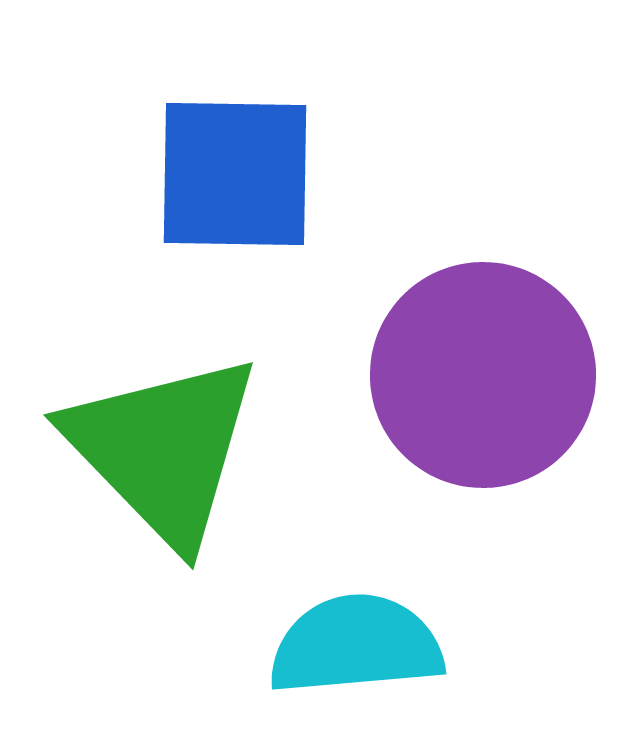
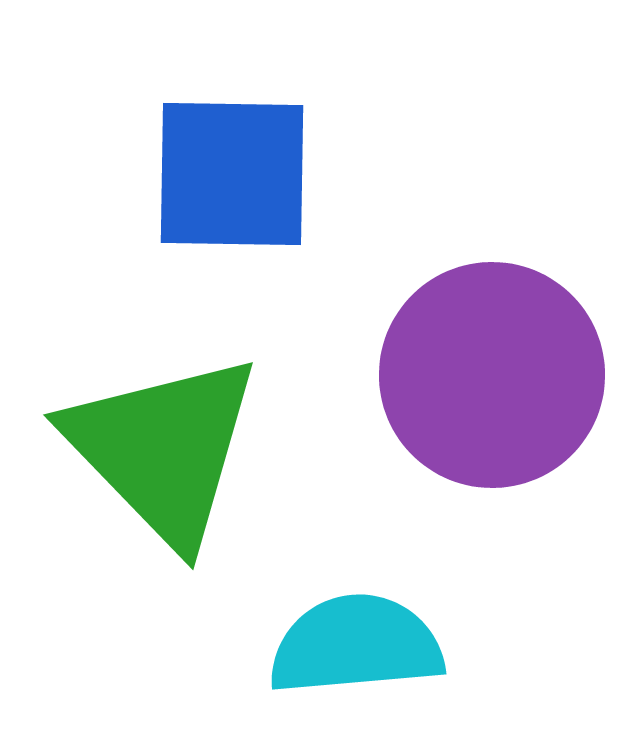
blue square: moved 3 px left
purple circle: moved 9 px right
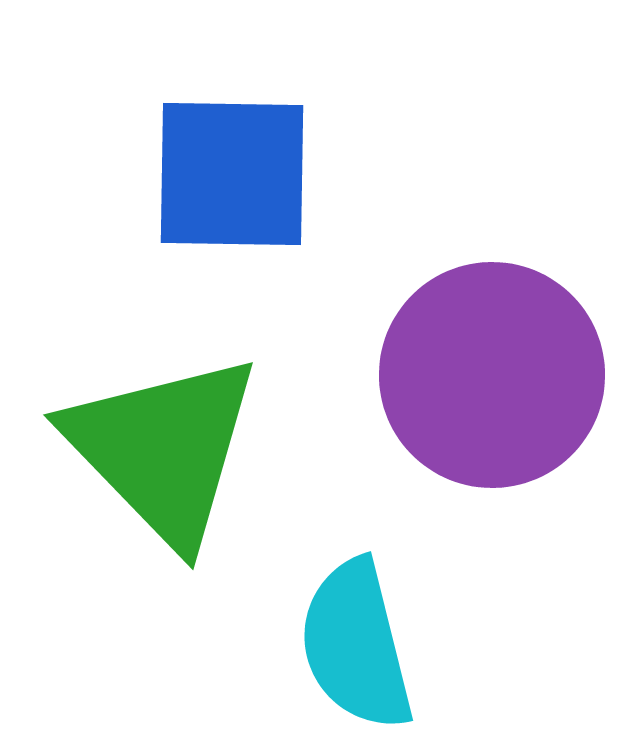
cyan semicircle: rotated 99 degrees counterclockwise
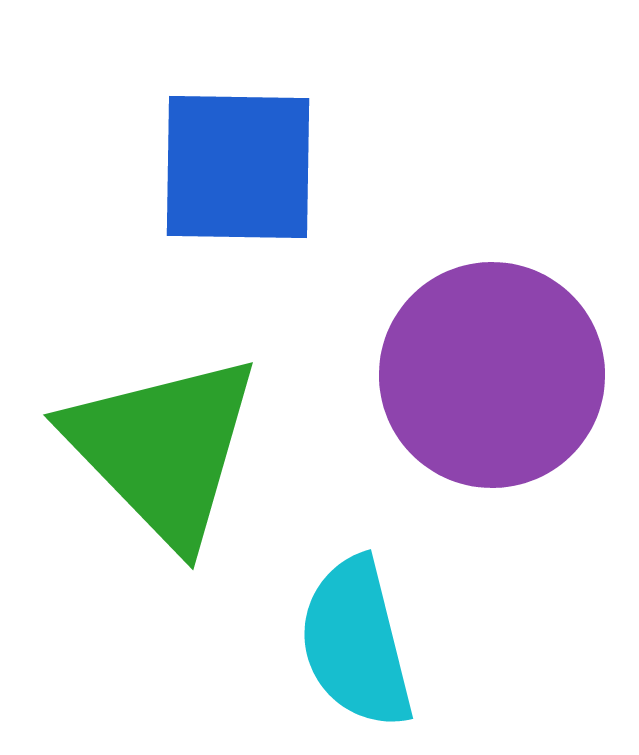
blue square: moved 6 px right, 7 px up
cyan semicircle: moved 2 px up
